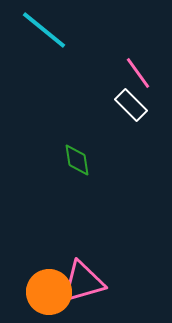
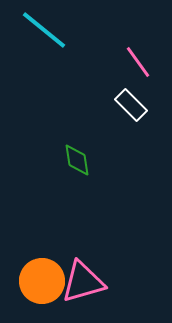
pink line: moved 11 px up
orange circle: moved 7 px left, 11 px up
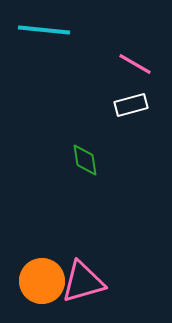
cyan line: rotated 33 degrees counterclockwise
pink line: moved 3 px left, 2 px down; rotated 24 degrees counterclockwise
white rectangle: rotated 60 degrees counterclockwise
green diamond: moved 8 px right
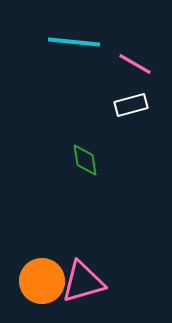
cyan line: moved 30 px right, 12 px down
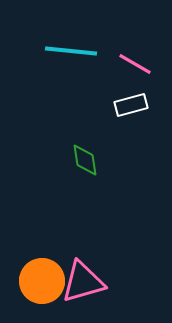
cyan line: moved 3 px left, 9 px down
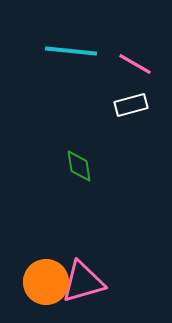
green diamond: moved 6 px left, 6 px down
orange circle: moved 4 px right, 1 px down
